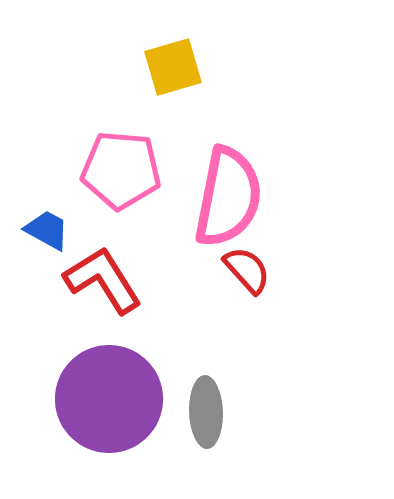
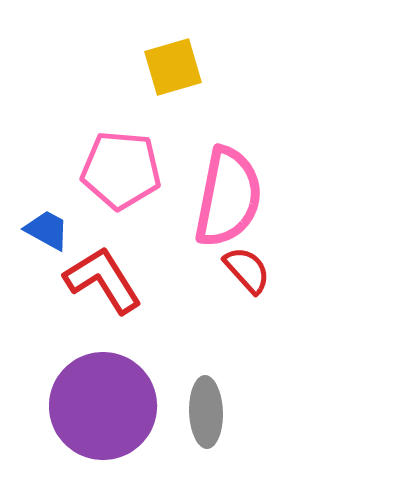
purple circle: moved 6 px left, 7 px down
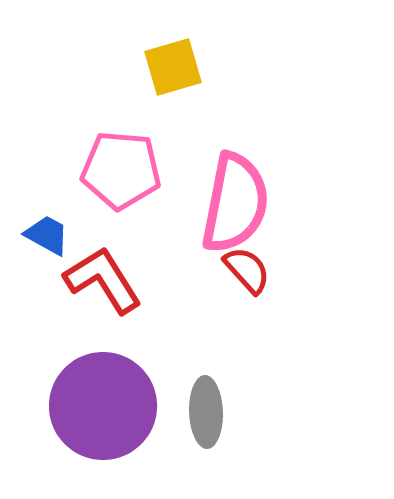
pink semicircle: moved 7 px right, 6 px down
blue trapezoid: moved 5 px down
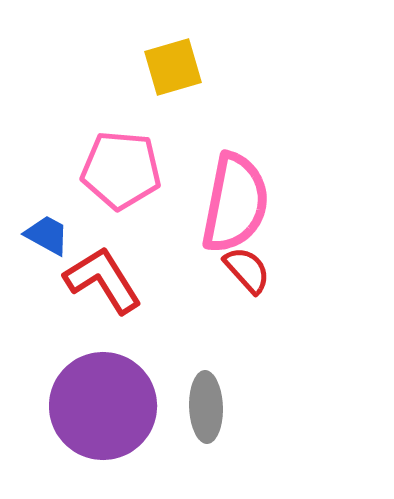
gray ellipse: moved 5 px up
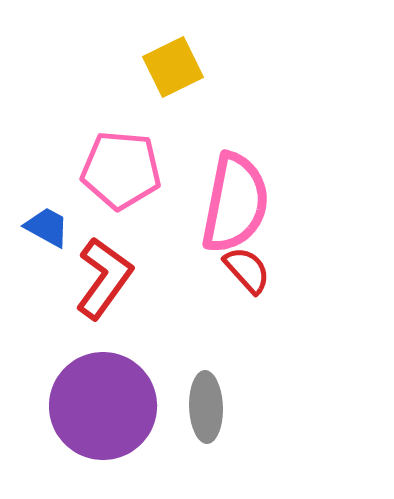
yellow square: rotated 10 degrees counterclockwise
blue trapezoid: moved 8 px up
red L-shape: moved 1 px right, 2 px up; rotated 68 degrees clockwise
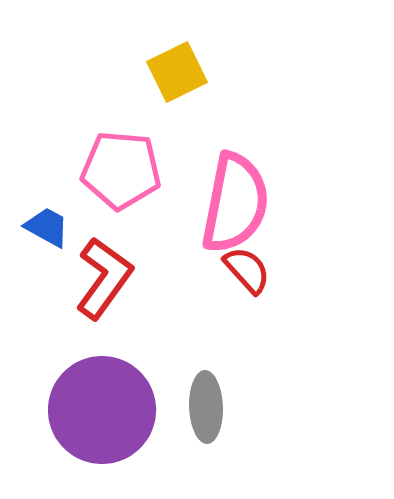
yellow square: moved 4 px right, 5 px down
purple circle: moved 1 px left, 4 px down
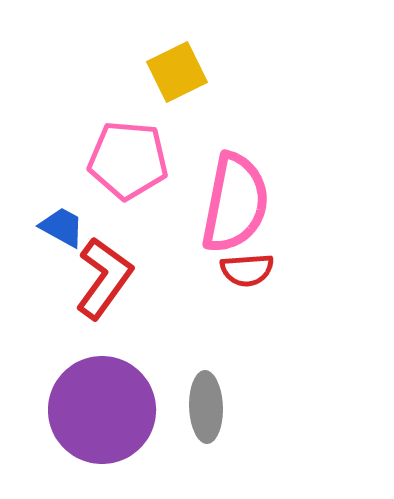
pink pentagon: moved 7 px right, 10 px up
blue trapezoid: moved 15 px right
red semicircle: rotated 128 degrees clockwise
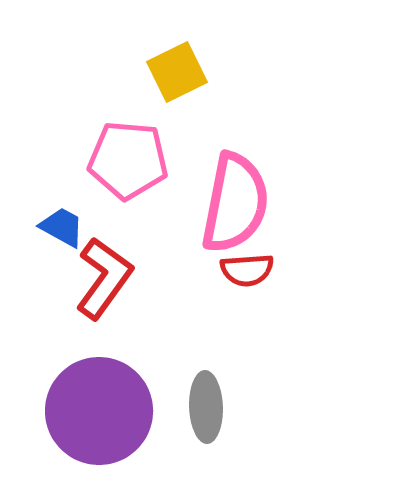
purple circle: moved 3 px left, 1 px down
